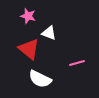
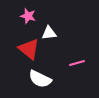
white triangle: rotated 28 degrees counterclockwise
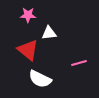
pink star: moved 1 px up; rotated 14 degrees counterclockwise
red triangle: moved 1 px left, 1 px down
pink line: moved 2 px right
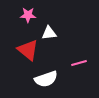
white semicircle: moved 6 px right; rotated 45 degrees counterclockwise
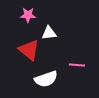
red triangle: moved 1 px right
pink line: moved 2 px left, 2 px down; rotated 21 degrees clockwise
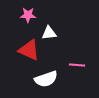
red triangle: rotated 15 degrees counterclockwise
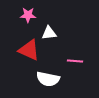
pink line: moved 2 px left, 4 px up
white semicircle: moved 2 px right; rotated 30 degrees clockwise
